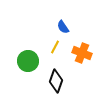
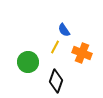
blue semicircle: moved 1 px right, 3 px down
green circle: moved 1 px down
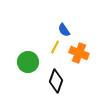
orange cross: moved 3 px left
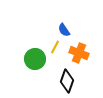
green circle: moved 7 px right, 3 px up
black diamond: moved 11 px right
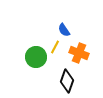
green circle: moved 1 px right, 2 px up
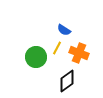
blue semicircle: rotated 24 degrees counterclockwise
yellow line: moved 2 px right, 1 px down
black diamond: rotated 35 degrees clockwise
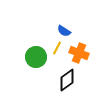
blue semicircle: moved 1 px down
black diamond: moved 1 px up
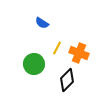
blue semicircle: moved 22 px left, 8 px up
green circle: moved 2 px left, 7 px down
black diamond: rotated 10 degrees counterclockwise
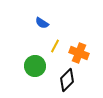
yellow line: moved 2 px left, 2 px up
green circle: moved 1 px right, 2 px down
